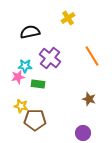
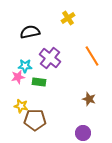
green rectangle: moved 1 px right, 2 px up
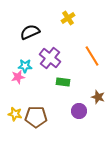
black semicircle: rotated 12 degrees counterclockwise
green rectangle: moved 24 px right
brown star: moved 9 px right, 2 px up
yellow star: moved 6 px left, 8 px down
brown pentagon: moved 1 px right, 3 px up
purple circle: moved 4 px left, 22 px up
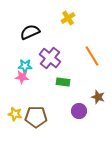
pink star: moved 4 px right; rotated 16 degrees clockwise
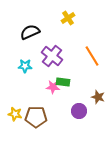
purple cross: moved 2 px right, 2 px up
pink star: moved 31 px right, 10 px down
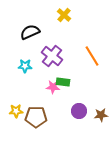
yellow cross: moved 4 px left, 3 px up; rotated 16 degrees counterclockwise
brown star: moved 3 px right, 18 px down; rotated 24 degrees counterclockwise
yellow star: moved 1 px right, 3 px up; rotated 16 degrees counterclockwise
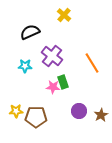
orange line: moved 7 px down
green rectangle: rotated 64 degrees clockwise
brown star: rotated 24 degrees counterclockwise
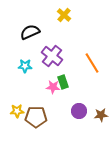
yellow star: moved 1 px right
brown star: rotated 24 degrees clockwise
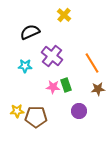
green rectangle: moved 3 px right, 3 px down
brown star: moved 3 px left, 26 px up
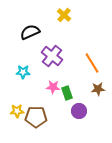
cyan star: moved 2 px left, 6 px down
green rectangle: moved 1 px right, 8 px down
